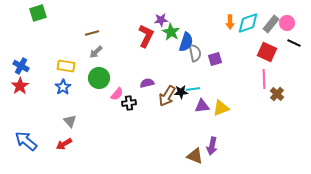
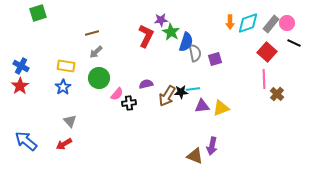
red square: rotated 18 degrees clockwise
purple semicircle: moved 1 px left, 1 px down
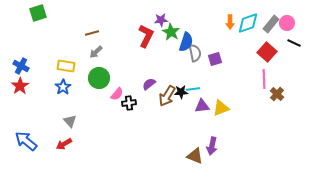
purple semicircle: moved 3 px right; rotated 24 degrees counterclockwise
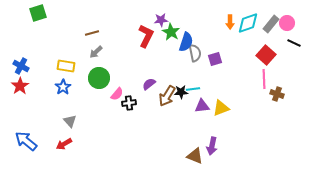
red square: moved 1 px left, 3 px down
brown cross: rotated 24 degrees counterclockwise
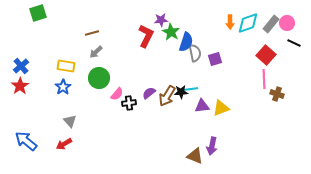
blue cross: rotated 21 degrees clockwise
purple semicircle: moved 9 px down
cyan line: moved 2 px left
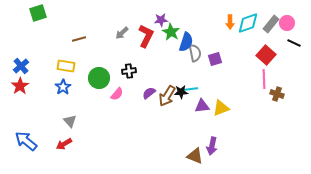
brown line: moved 13 px left, 6 px down
gray arrow: moved 26 px right, 19 px up
black cross: moved 32 px up
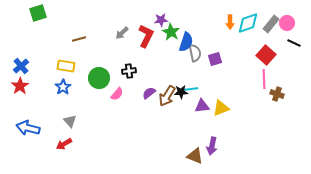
blue arrow: moved 2 px right, 13 px up; rotated 25 degrees counterclockwise
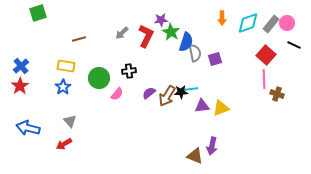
orange arrow: moved 8 px left, 4 px up
black line: moved 2 px down
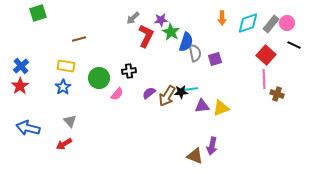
gray arrow: moved 11 px right, 15 px up
